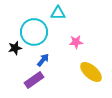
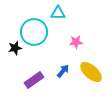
blue arrow: moved 20 px right, 11 px down
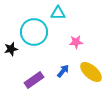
black star: moved 4 px left, 1 px down
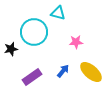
cyan triangle: rotated 14 degrees clockwise
purple rectangle: moved 2 px left, 3 px up
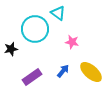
cyan triangle: rotated 21 degrees clockwise
cyan circle: moved 1 px right, 3 px up
pink star: moved 4 px left; rotated 16 degrees clockwise
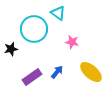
cyan circle: moved 1 px left
blue arrow: moved 6 px left, 1 px down
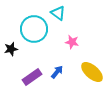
yellow ellipse: moved 1 px right
